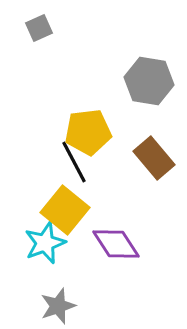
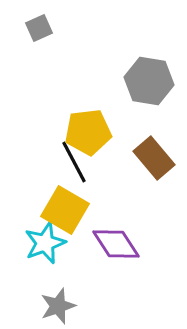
yellow square: rotated 9 degrees counterclockwise
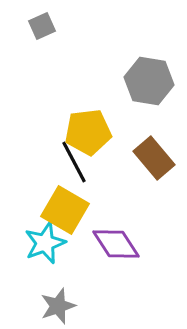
gray square: moved 3 px right, 2 px up
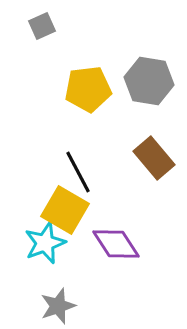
yellow pentagon: moved 43 px up
black line: moved 4 px right, 10 px down
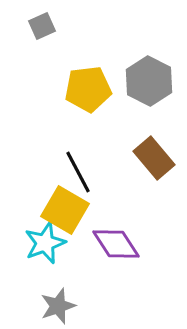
gray hexagon: rotated 18 degrees clockwise
